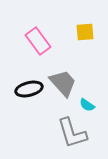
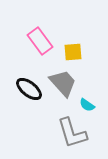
yellow square: moved 12 px left, 20 px down
pink rectangle: moved 2 px right
black ellipse: rotated 52 degrees clockwise
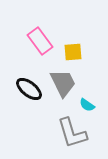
gray trapezoid: rotated 16 degrees clockwise
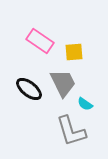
pink rectangle: rotated 20 degrees counterclockwise
yellow square: moved 1 px right
cyan semicircle: moved 2 px left, 1 px up
gray L-shape: moved 1 px left, 2 px up
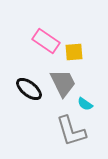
pink rectangle: moved 6 px right
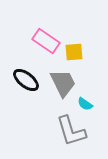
black ellipse: moved 3 px left, 9 px up
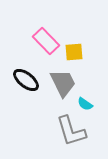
pink rectangle: rotated 12 degrees clockwise
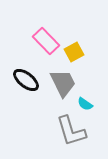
yellow square: rotated 24 degrees counterclockwise
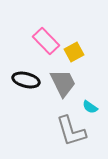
black ellipse: rotated 24 degrees counterclockwise
cyan semicircle: moved 5 px right, 3 px down
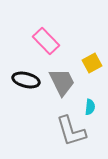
yellow square: moved 18 px right, 11 px down
gray trapezoid: moved 1 px left, 1 px up
cyan semicircle: rotated 119 degrees counterclockwise
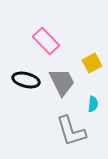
cyan semicircle: moved 3 px right, 3 px up
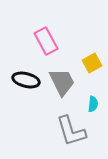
pink rectangle: rotated 16 degrees clockwise
